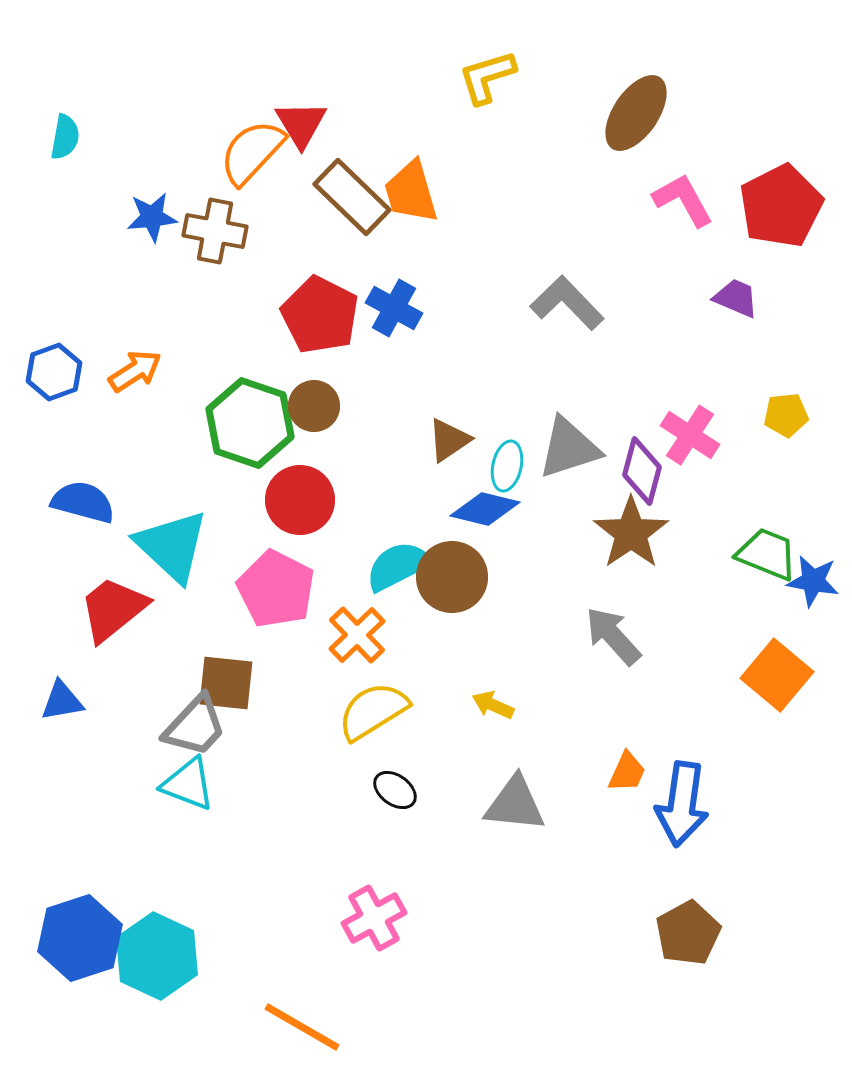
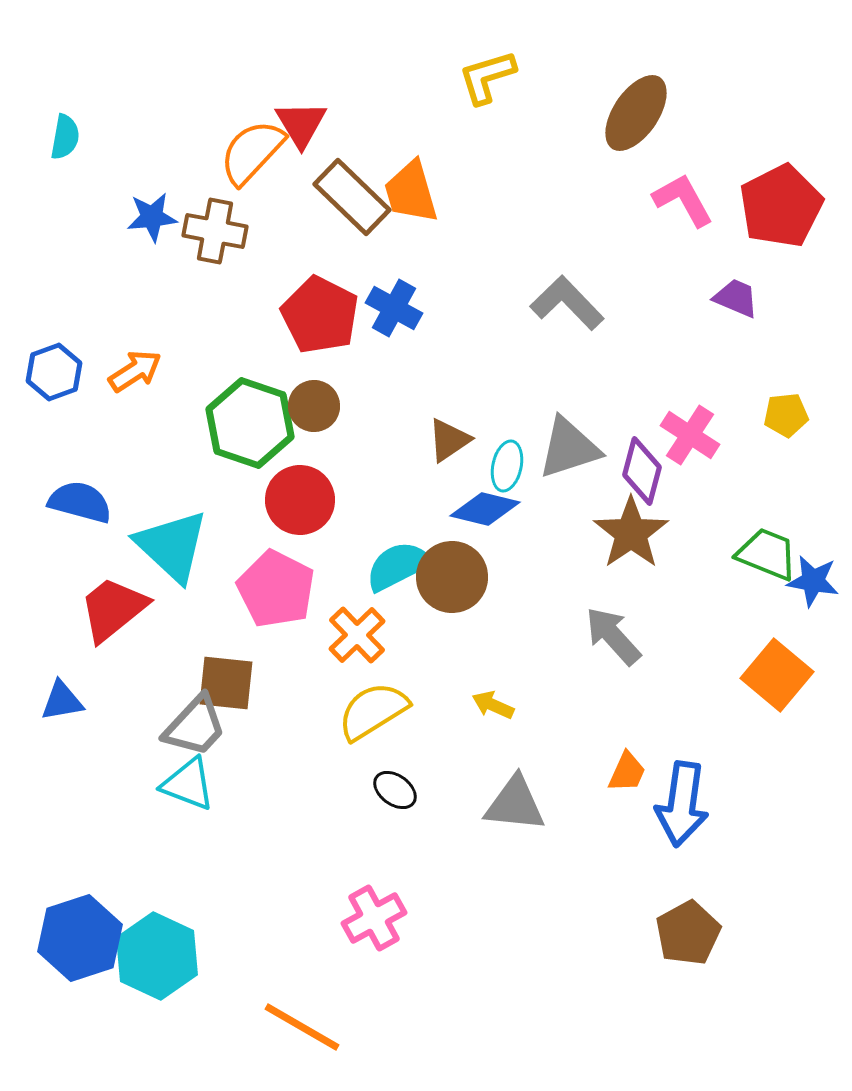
blue semicircle at (83, 502): moved 3 px left
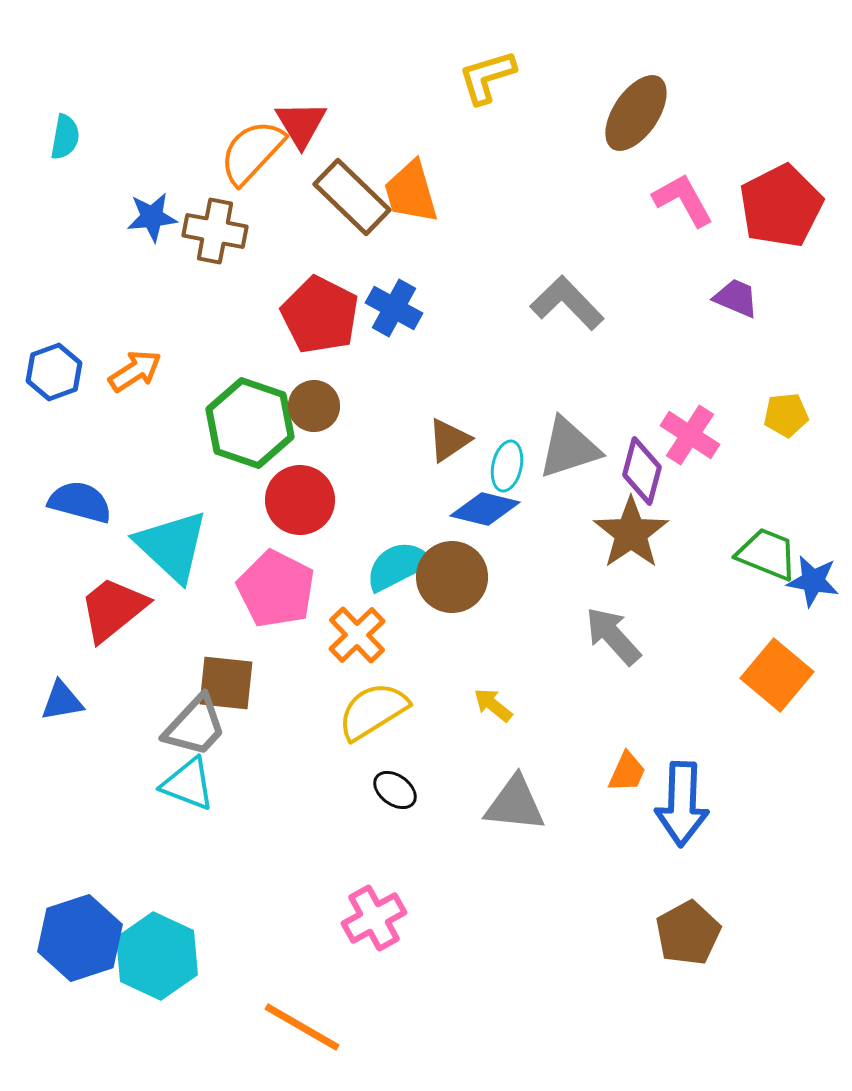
yellow arrow at (493, 705): rotated 15 degrees clockwise
blue arrow at (682, 804): rotated 6 degrees counterclockwise
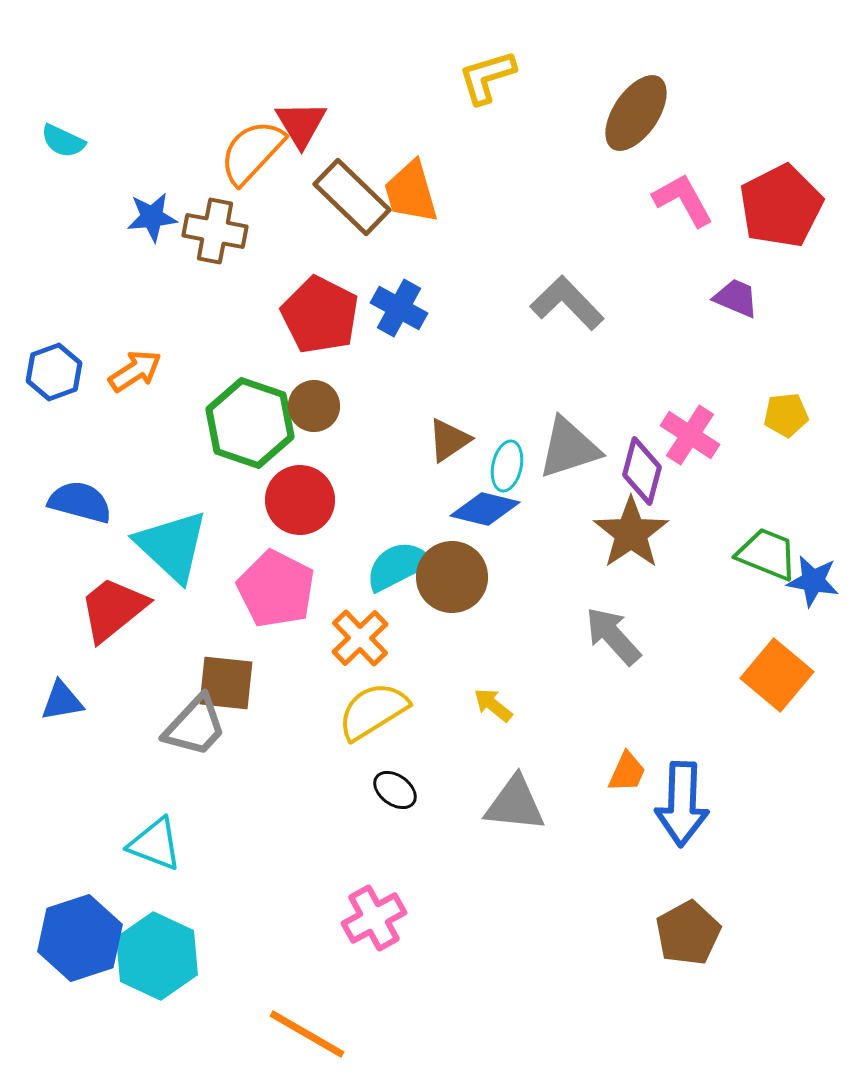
cyan semicircle at (65, 137): moved 2 px left, 4 px down; rotated 105 degrees clockwise
blue cross at (394, 308): moved 5 px right
orange cross at (357, 635): moved 3 px right, 3 px down
cyan triangle at (188, 784): moved 33 px left, 60 px down
orange line at (302, 1027): moved 5 px right, 7 px down
